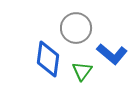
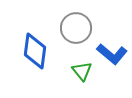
blue diamond: moved 13 px left, 8 px up
green triangle: rotated 15 degrees counterclockwise
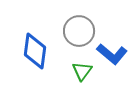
gray circle: moved 3 px right, 3 px down
green triangle: rotated 15 degrees clockwise
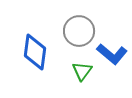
blue diamond: moved 1 px down
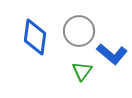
blue diamond: moved 15 px up
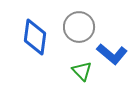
gray circle: moved 4 px up
green triangle: rotated 20 degrees counterclockwise
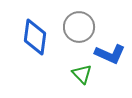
blue L-shape: moved 2 px left; rotated 16 degrees counterclockwise
green triangle: moved 3 px down
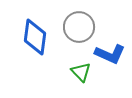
green triangle: moved 1 px left, 2 px up
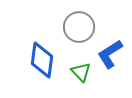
blue diamond: moved 7 px right, 23 px down
blue L-shape: rotated 124 degrees clockwise
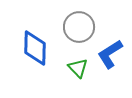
blue diamond: moved 7 px left, 12 px up; rotated 6 degrees counterclockwise
green triangle: moved 3 px left, 4 px up
